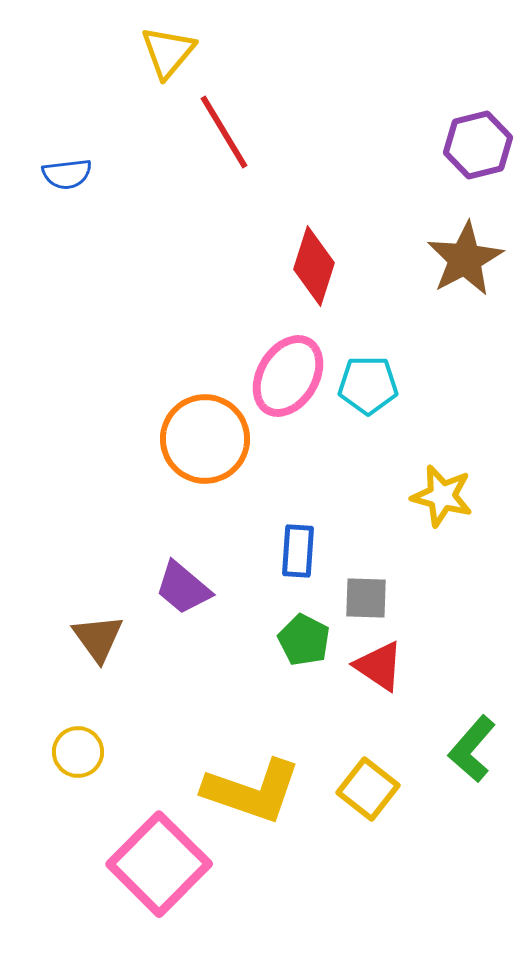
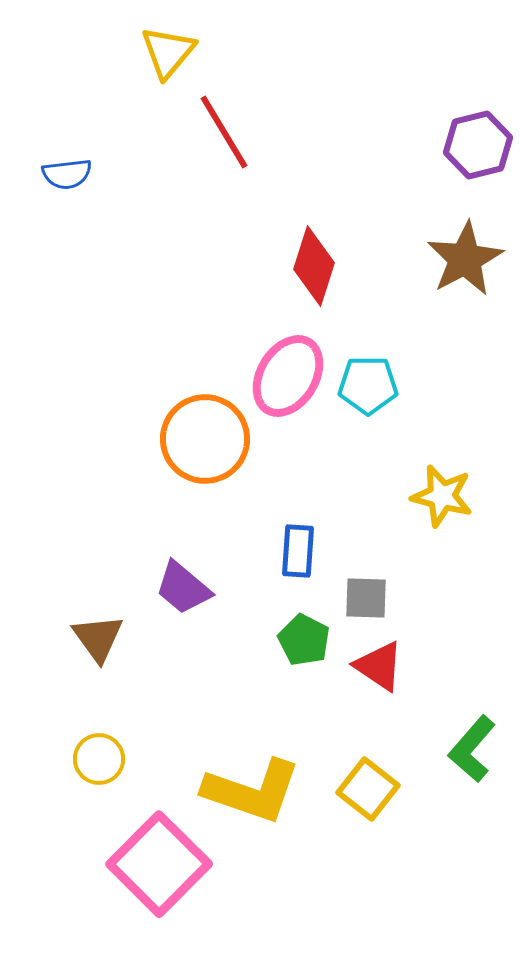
yellow circle: moved 21 px right, 7 px down
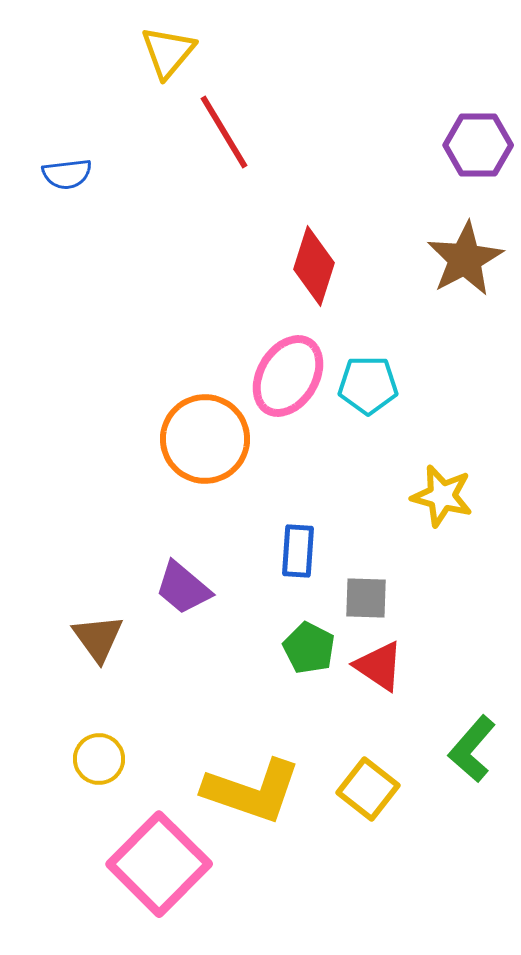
purple hexagon: rotated 14 degrees clockwise
green pentagon: moved 5 px right, 8 px down
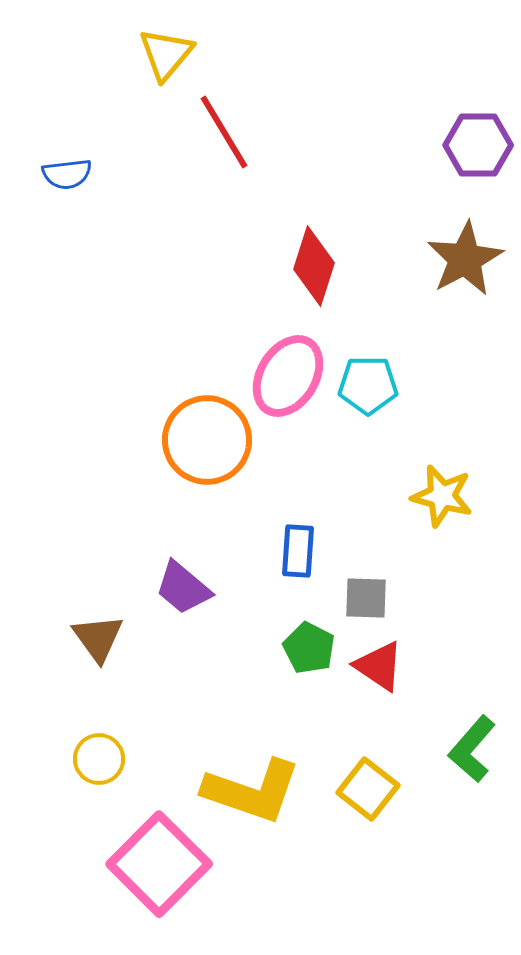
yellow triangle: moved 2 px left, 2 px down
orange circle: moved 2 px right, 1 px down
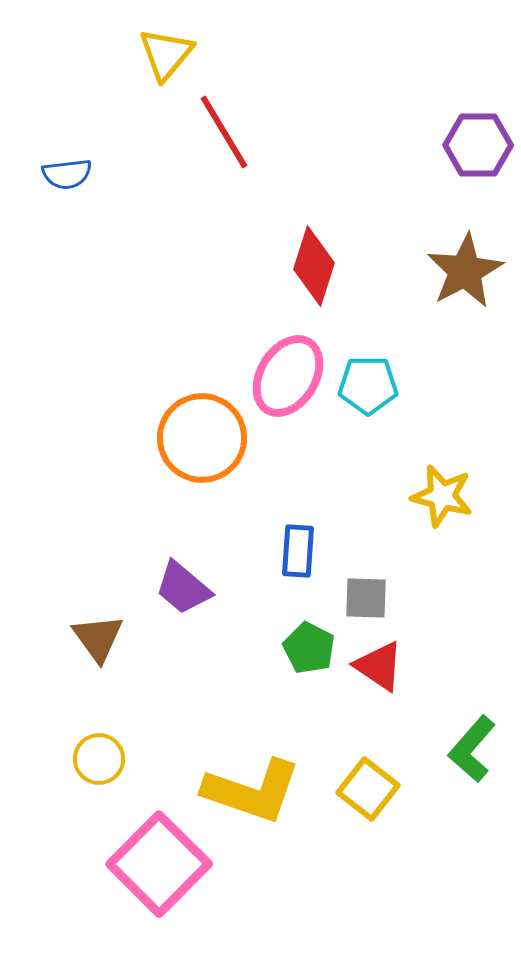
brown star: moved 12 px down
orange circle: moved 5 px left, 2 px up
